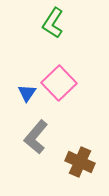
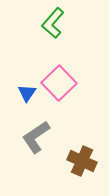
green L-shape: rotated 8 degrees clockwise
gray L-shape: rotated 16 degrees clockwise
brown cross: moved 2 px right, 1 px up
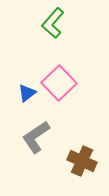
blue triangle: rotated 18 degrees clockwise
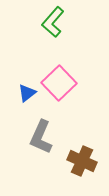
green L-shape: moved 1 px up
gray L-shape: moved 5 px right; rotated 32 degrees counterclockwise
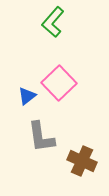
blue triangle: moved 3 px down
gray L-shape: rotated 32 degrees counterclockwise
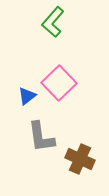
brown cross: moved 2 px left, 2 px up
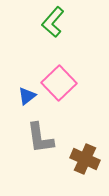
gray L-shape: moved 1 px left, 1 px down
brown cross: moved 5 px right
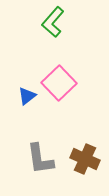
gray L-shape: moved 21 px down
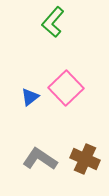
pink square: moved 7 px right, 5 px down
blue triangle: moved 3 px right, 1 px down
gray L-shape: rotated 132 degrees clockwise
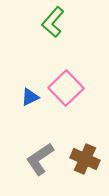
blue triangle: rotated 12 degrees clockwise
gray L-shape: rotated 68 degrees counterclockwise
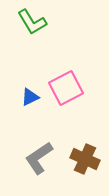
green L-shape: moved 21 px left; rotated 72 degrees counterclockwise
pink square: rotated 16 degrees clockwise
gray L-shape: moved 1 px left, 1 px up
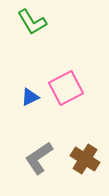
brown cross: rotated 8 degrees clockwise
